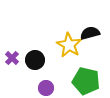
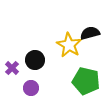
purple cross: moved 10 px down
purple circle: moved 15 px left
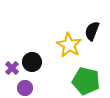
black semicircle: moved 2 px right, 2 px up; rotated 54 degrees counterclockwise
black circle: moved 3 px left, 2 px down
purple circle: moved 6 px left
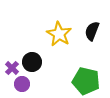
yellow star: moved 10 px left, 11 px up
purple circle: moved 3 px left, 4 px up
